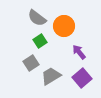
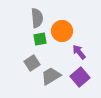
gray semicircle: rotated 132 degrees counterclockwise
orange circle: moved 2 px left, 5 px down
green square: moved 2 px up; rotated 24 degrees clockwise
gray square: moved 1 px right
purple square: moved 2 px left, 1 px up
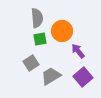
purple arrow: moved 1 px left, 1 px up
gray square: moved 1 px left
purple square: moved 3 px right
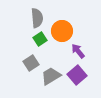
green square: rotated 24 degrees counterclockwise
purple square: moved 6 px left, 2 px up
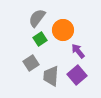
gray semicircle: rotated 138 degrees counterclockwise
orange circle: moved 1 px right, 1 px up
gray trapezoid: rotated 55 degrees counterclockwise
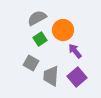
gray semicircle: rotated 24 degrees clockwise
purple arrow: moved 3 px left
gray square: rotated 28 degrees counterclockwise
purple square: moved 2 px down
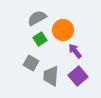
purple square: moved 1 px right, 1 px up
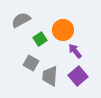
gray semicircle: moved 16 px left, 2 px down
gray trapezoid: moved 1 px left
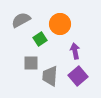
orange circle: moved 3 px left, 6 px up
purple arrow: rotated 28 degrees clockwise
gray square: rotated 28 degrees counterclockwise
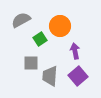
orange circle: moved 2 px down
